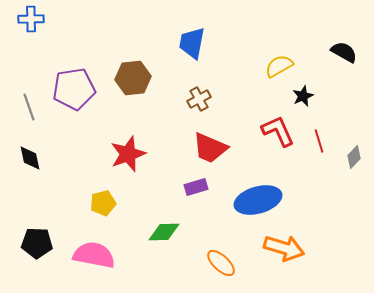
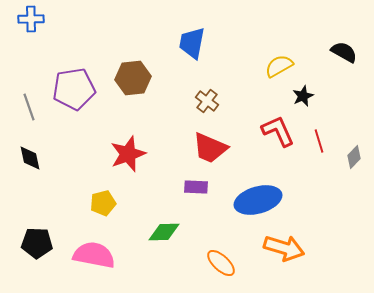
brown cross: moved 8 px right, 2 px down; rotated 25 degrees counterclockwise
purple rectangle: rotated 20 degrees clockwise
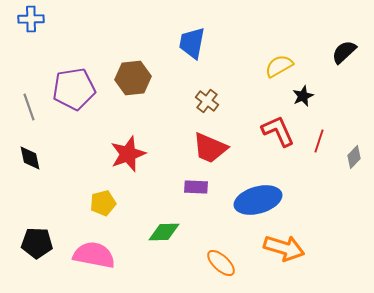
black semicircle: rotated 72 degrees counterclockwise
red line: rotated 35 degrees clockwise
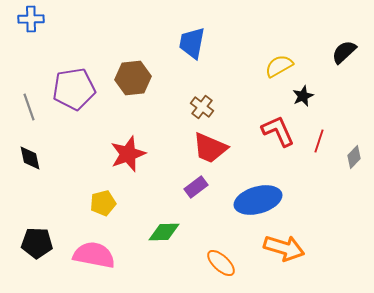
brown cross: moved 5 px left, 6 px down
purple rectangle: rotated 40 degrees counterclockwise
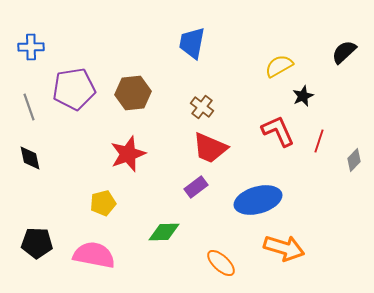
blue cross: moved 28 px down
brown hexagon: moved 15 px down
gray diamond: moved 3 px down
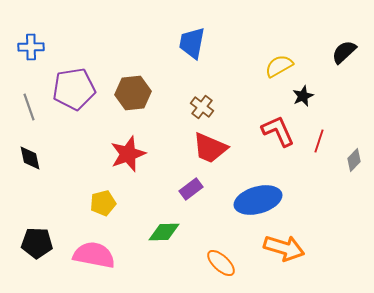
purple rectangle: moved 5 px left, 2 px down
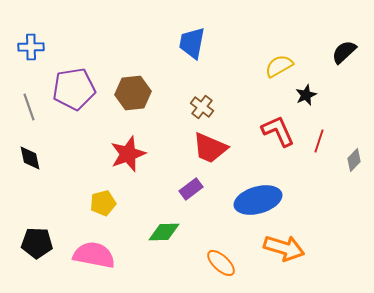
black star: moved 3 px right, 1 px up
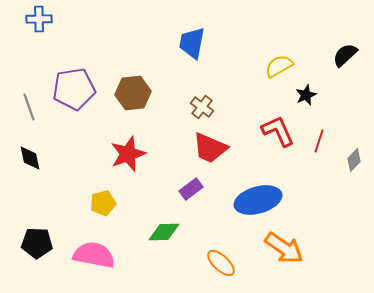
blue cross: moved 8 px right, 28 px up
black semicircle: moved 1 px right, 3 px down
orange arrow: rotated 18 degrees clockwise
